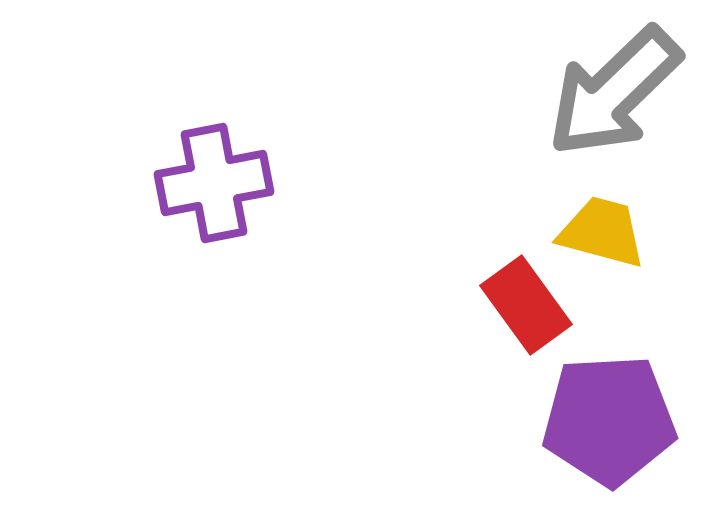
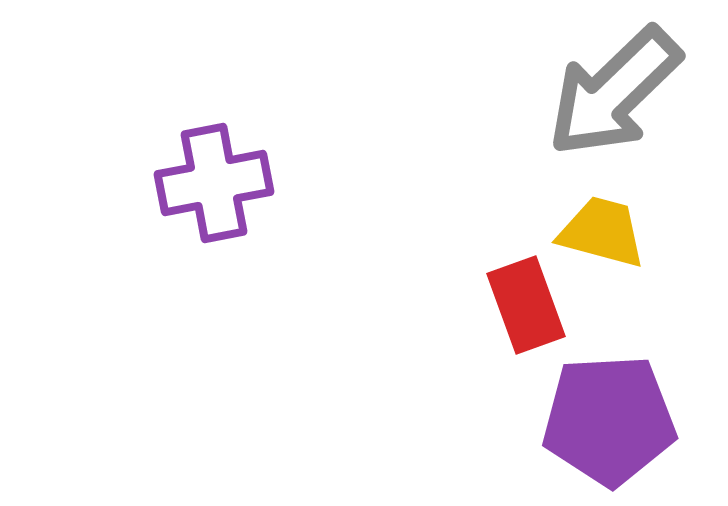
red rectangle: rotated 16 degrees clockwise
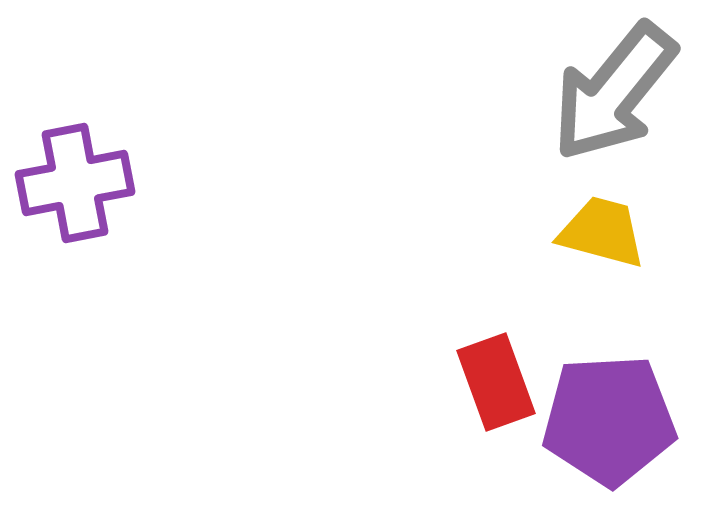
gray arrow: rotated 7 degrees counterclockwise
purple cross: moved 139 px left
red rectangle: moved 30 px left, 77 px down
